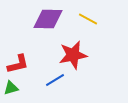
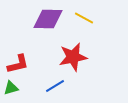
yellow line: moved 4 px left, 1 px up
red star: moved 2 px down
blue line: moved 6 px down
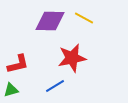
purple diamond: moved 2 px right, 2 px down
red star: moved 1 px left, 1 px down
green triangle: moved 2 px down
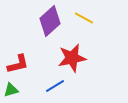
purple diamond: rotated 44 degrees counterclockwise
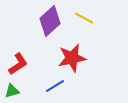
red L-shape: rotated 20 degrees counterclockwise
green triangle: moved 1 px right, 1 px down
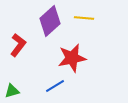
yellow line: rotated 24 degrees counterclockwise
red L-shape: moved 19 px up; rotated 20 degrees counterclockwise
